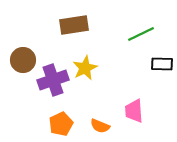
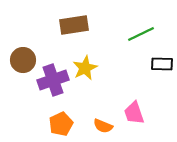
pink trapezoid: moved 2 px down; rotated 15 degrees counterclockwise
orange semicircle: moved 3 px right
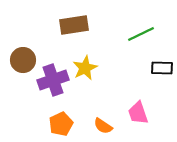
black rectangle: moved 4 px down
pink trapezoid: moved 4 px right
orange semicircle: rotated 12 degrees clockwise
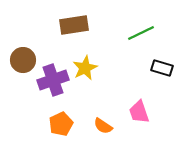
green line: moved 1 px up
black rectangle: rotated 15 degrees clockwise
pink trapezoid: moved 1 px right, 1 px up
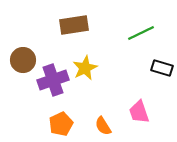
orange semicircle: rotated 24 degrees clockwise
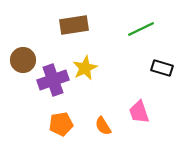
green line: moved 4 px up
orange pentagon: rotated 15 degrees clockwise
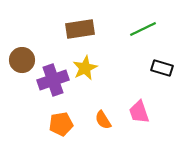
brown rectangle: moved 6 px right, 4 px down
green line: moved 2 px right
brown circle: moved 1 px left
orange semicircle: moved 6 px up
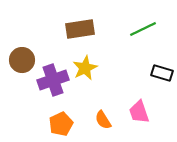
black rectangle: moved 5 px down
orange pentagon: rotated 15 degrees counterclockwise
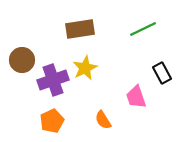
black rectangle: rotated 45 degrees clockwise
pink trapezoid: moved 3 px left, 15 px up
orange pentagon: moved 9 px left, 3 px up
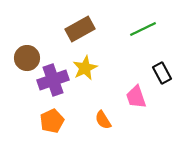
brown rectangle: rotated 20 degrees counterclockwise
brown circle: moved 5 px right, 2 px up
